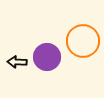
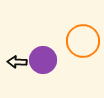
purple circle: moved 4 px left, 3 px down
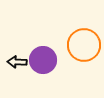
orange circle: moved 1 px right, 4 px down
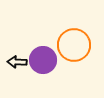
orange circle: moved 10 px left
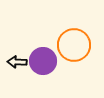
purple circle: moved 1 px down
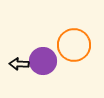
black arrow: moved 2 px right, 2 px down
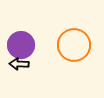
purple circle: moved 22 px left, 16 px up
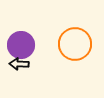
orange circle: moved 1 px right, 1 px up
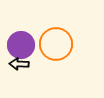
orange circle: moved 19 px left
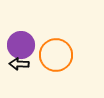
orange circle: moved 11 px down
